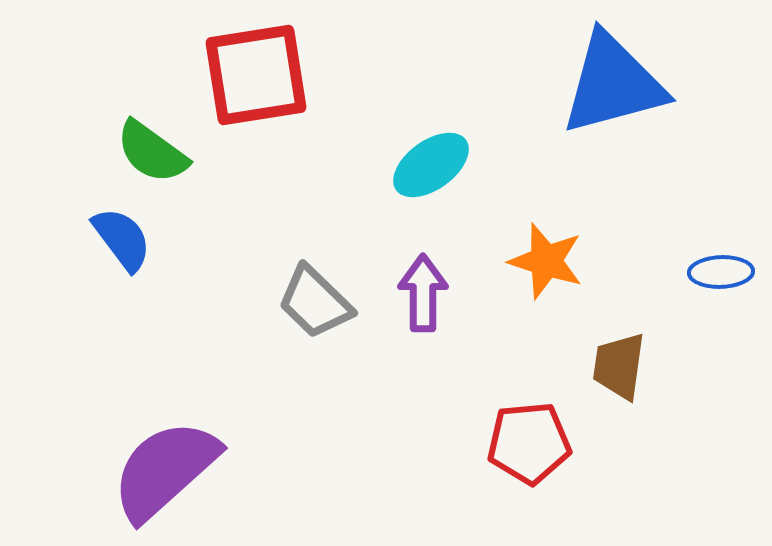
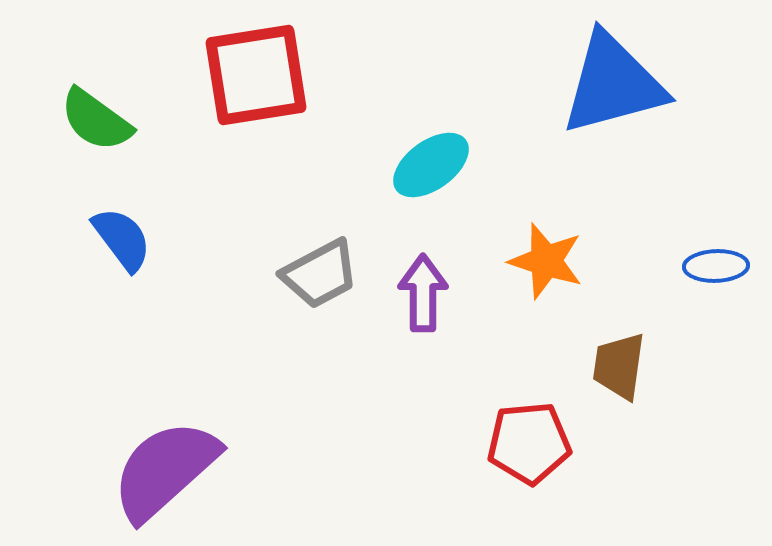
green semicircle: moved 56 px left, 32 px up
blue ellipse: moved 5 px left, 6 px up
gray trapezoid: moved 5 px right, 28 px up; rotated 72 degrees counterclockwise
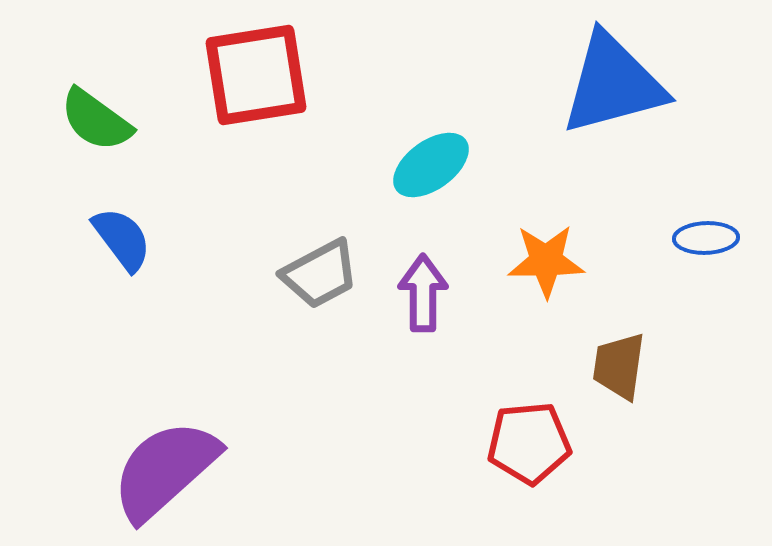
orange star: rotated 18 degrees counterclockwise
blue ellipse: moved 10 px left, 28 px up
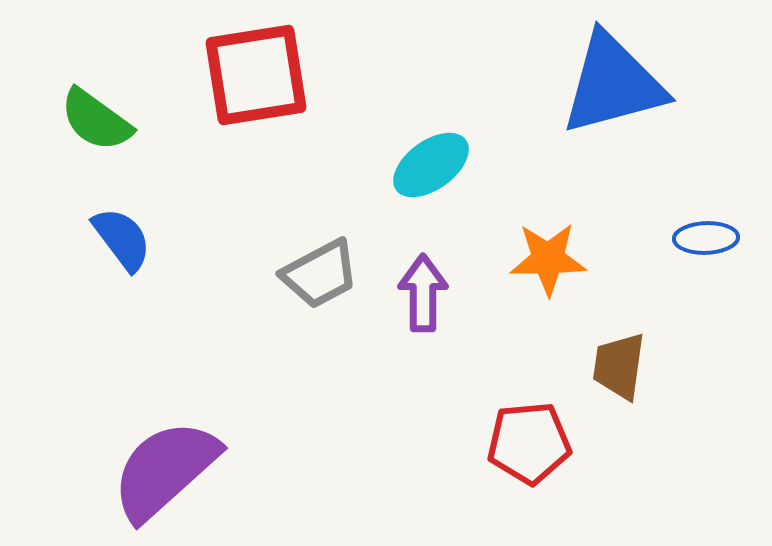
orange star: moved 2 px right, 2 px up
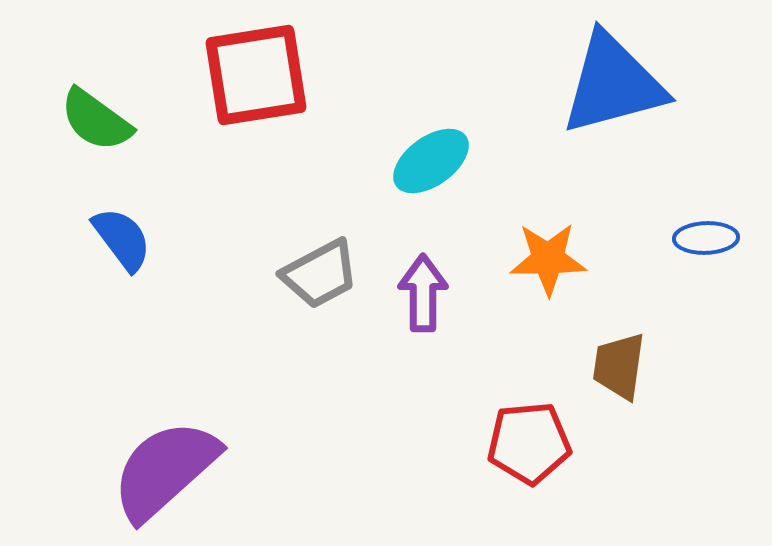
cyan ellipse: moved 4 px up
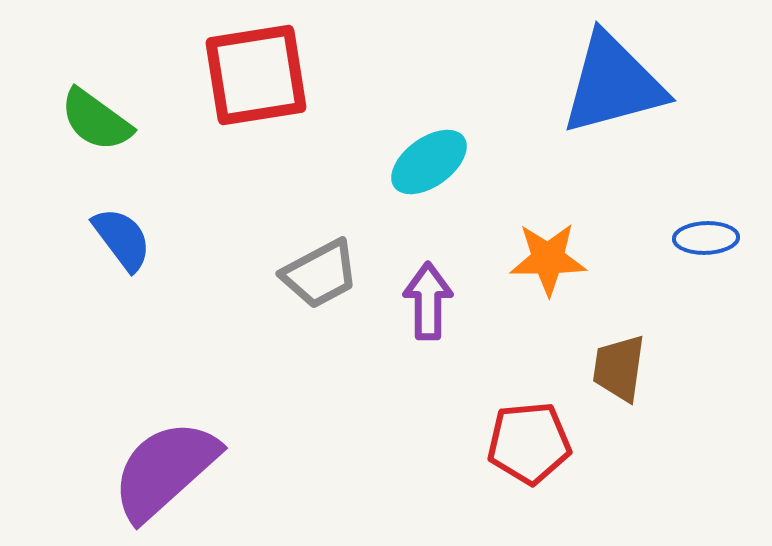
cyan ellipse: moved 2 px left, 1 px down
purple arrow: moved 5 px right, 8 px down
brown trapezoid: moved 2 px down
